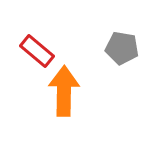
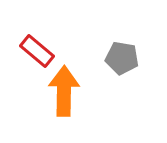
gray pentagon: moved 10 px down
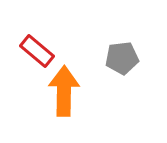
gray pentagon: rotated 16 degrees counterclockwise
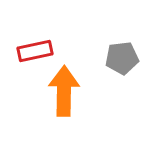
red rectangle: moved 2 px left; rotated 52 degrees counterclockwise
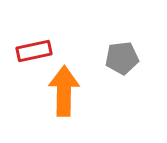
red rectangle: moved 1 px left
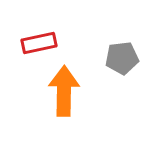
red rectangle: moved 5 px right, 8 px up
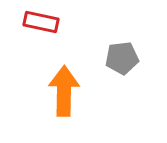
red rectangle: moved 2 px right, 21 px up; rotated 24 degrees clockwise
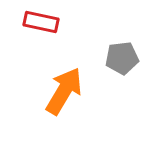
orange arrow: rotated 30 degrees clockwise
